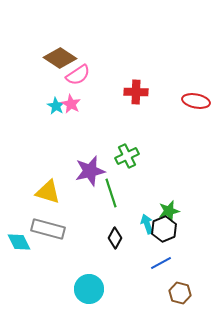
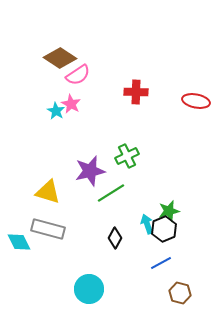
cyan star: moved 5 px down
green line: rotated 76 degrees clockwise
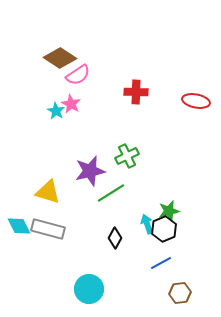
cyan diamond: moved 16 px up
brown hexagon: rotated 20 degrees counterclockwise
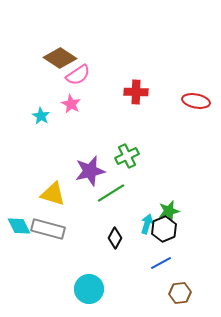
cyan star: moved 15 px left, 5 px down
yellow triangle: moved 5 px right, 2 px down
cyan arrow: rotated 36 degrees clockwise
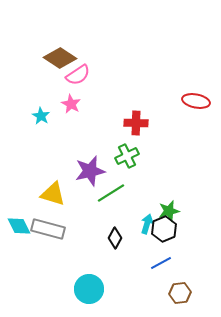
red cross: moved 31 px down
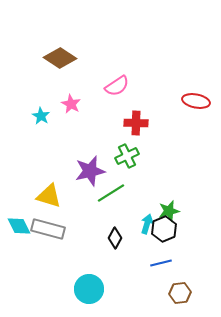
pink semicircle: moved 39 px right, 11 px down
yellow triangle: moved 4 px left, 2 px down
blue line: rotated 15 degrees clockwise
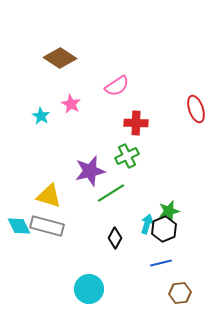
red ellipse: moved 8 px down; rotated 60 degrees clockwise
gray rectangle: moved 1 px left, 3 px up
